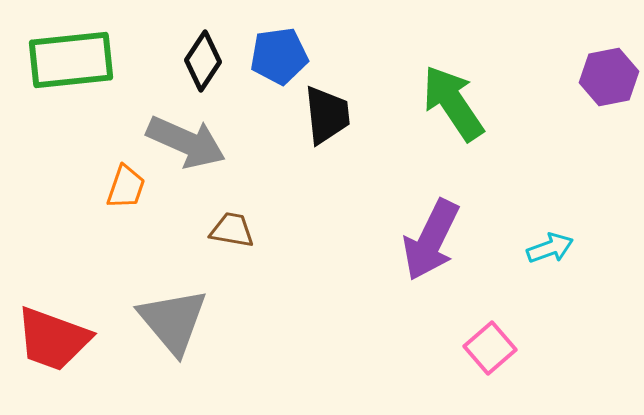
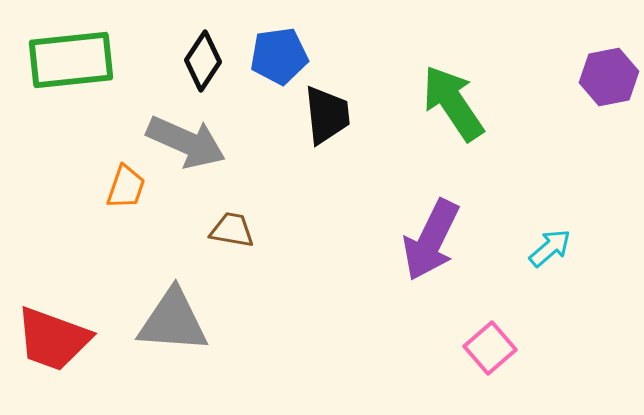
cyan arrow: rotated 21 degrees counterclockwise
gray triangle: rotated 46 degrees counterclockwise
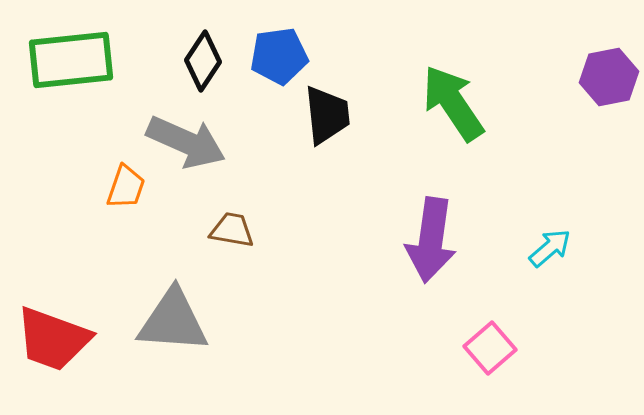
purple arrow: rotated 18 degrees counterclockwise
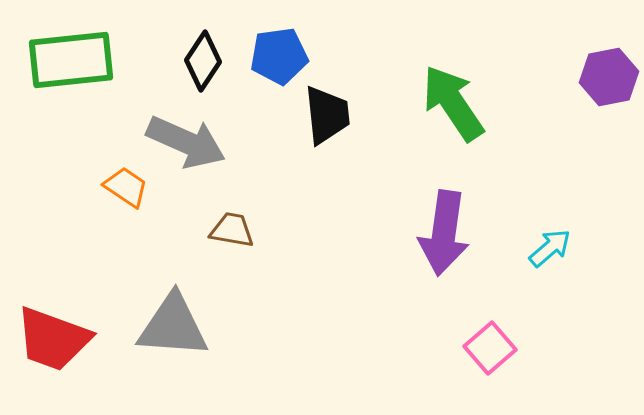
orange trapezoid: rotated 75 degrees counterclockwise
purple arrow: moved 13 px right, 7 px up
gray triangle: moved 5 px down
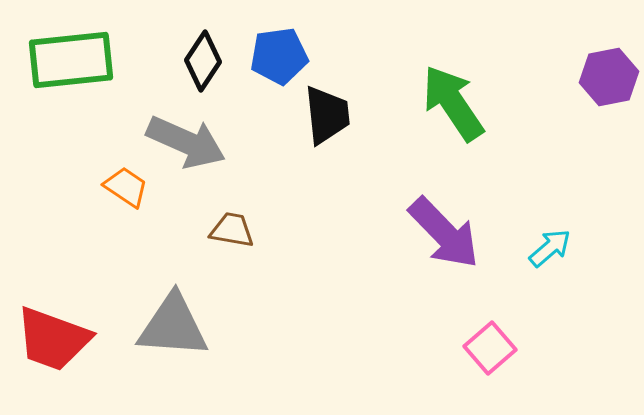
purple arrow: rotated 52 degrees counterclockwise
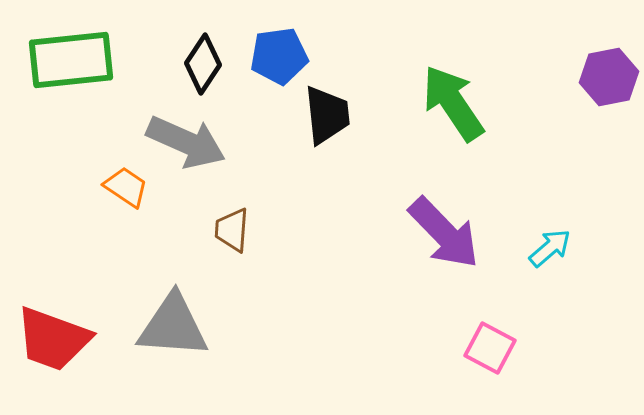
black diamond: moved 3 px down
brown trapezoid: rotated 96 degrees counterclockwise
pink square: rotated 21 degrees counterclockwise
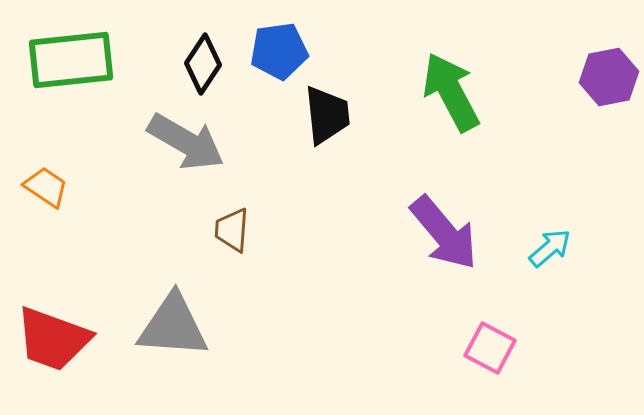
blue pentagon: moved 5 px up
green arrow: moved 2 px left, 11 px up; rotated 6 degrees clockwise
gray arrow: rotated 6 degrees clockwise
orange trapezoid: moved 80 px left
purple arrow: rotated 4 degrees clockwise
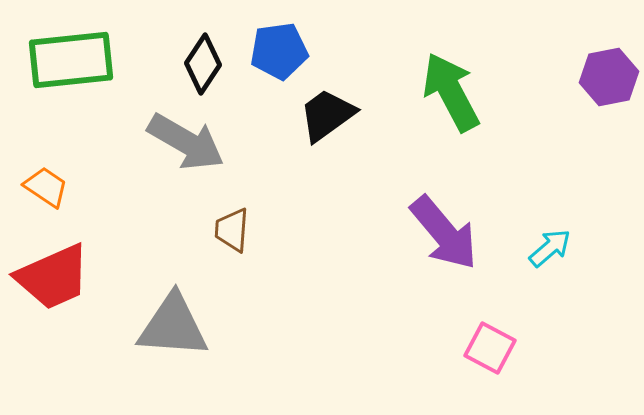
black trapezoid: rotated 120 degrees counterclockwise
red trapezoid: moved 62 px up; rotated 44 degrees counterclockwise
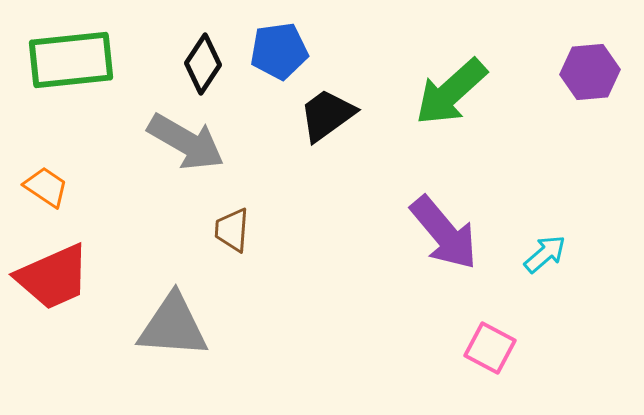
purple hexagon: moved 19 px left, 5 px up; rotated 6 degrees clockwise
green arrow: rotated 104 degrees counterclockwise
cyan arrow: moved 5 px left, 6 px down
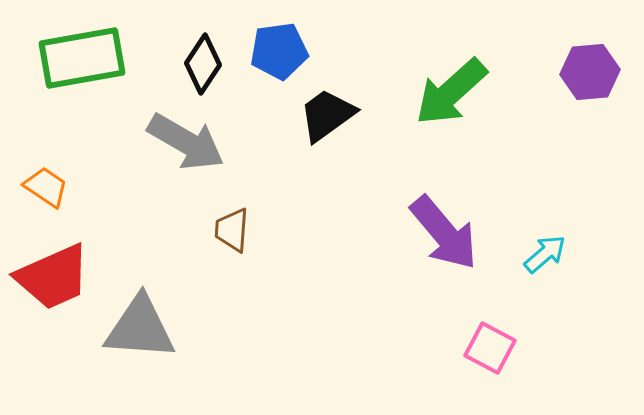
green rectangle: moved 11 px right, 2 px up; rotated 4 degrees counterclockwise
gray triangle: moved 33 px left, 2 px down
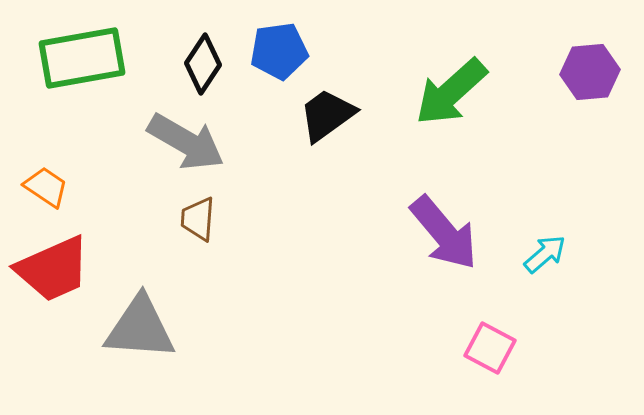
brown trapezoid: moved 34 px left, 11 px up
red trapezoid: moved 8 px up
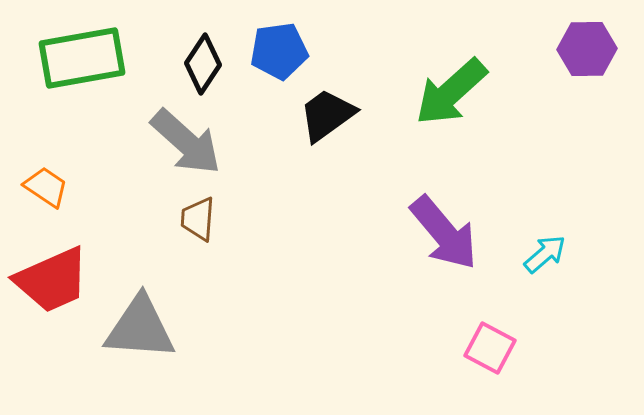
purple hexagon: moved 3 px left, 23 px up; rotated 4 degrees clockwise
gray arrow: rotated 12 degrees clockwise
red trapezoid: moved 1 px left, 11 px down
